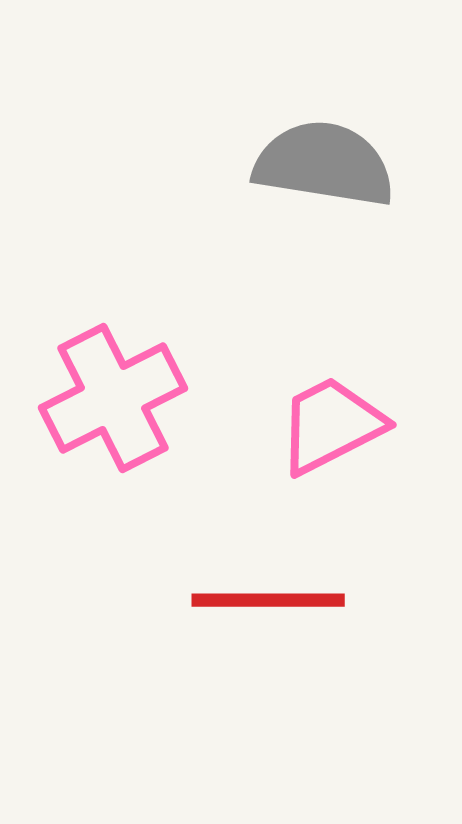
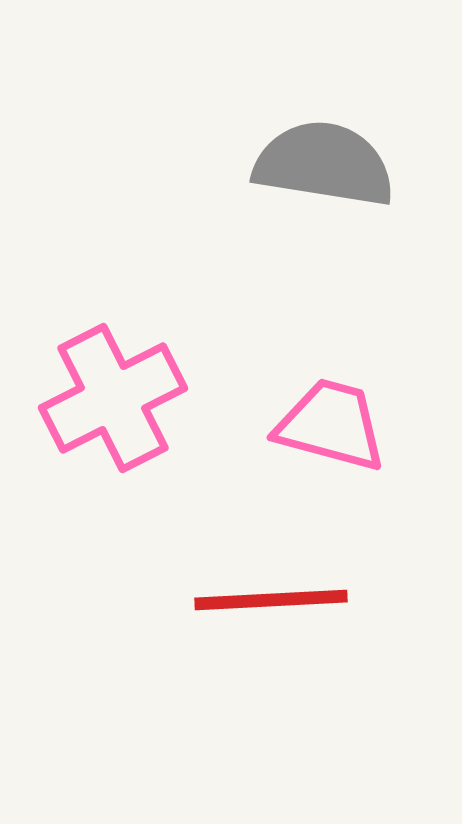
pink trapezoid: rotated 42 degrees clockwise
red line: moved 3 px right; rotated 3 degrees counterclockwise
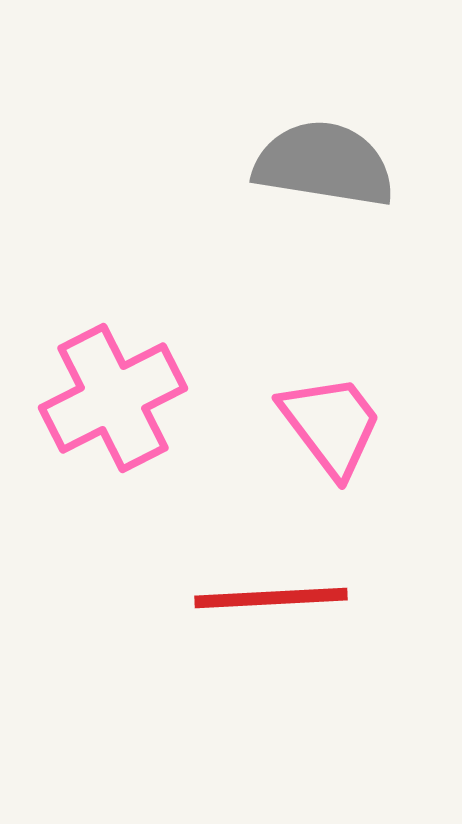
pink trapezoid: rotated 38 degrees clockwise
red line: moved 2 px up
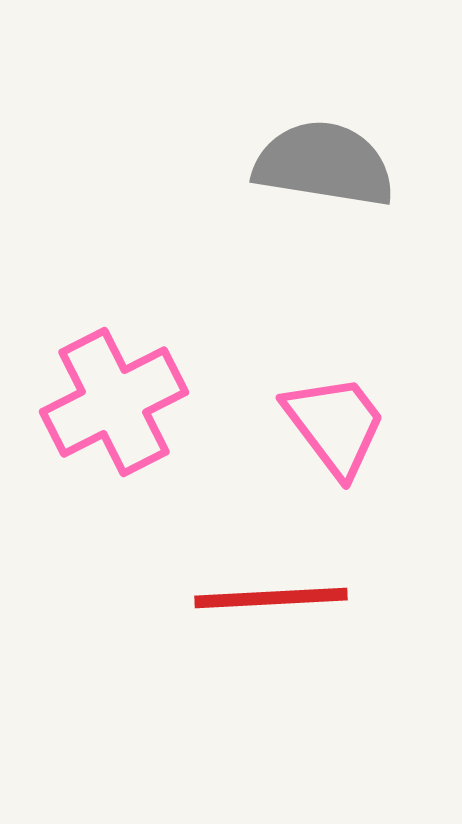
pink cross: moved 1 px right, 4 px down
pink trapezoid: moved 4 px right
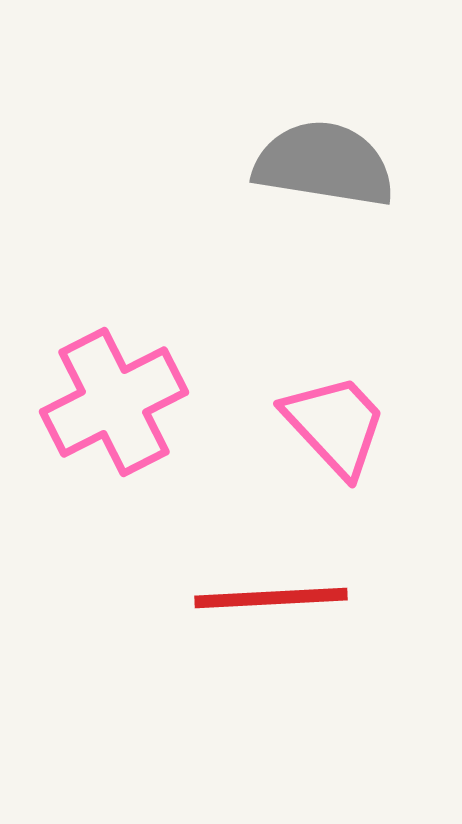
pink trapezoid: rotated 6 degrees counterclockwise
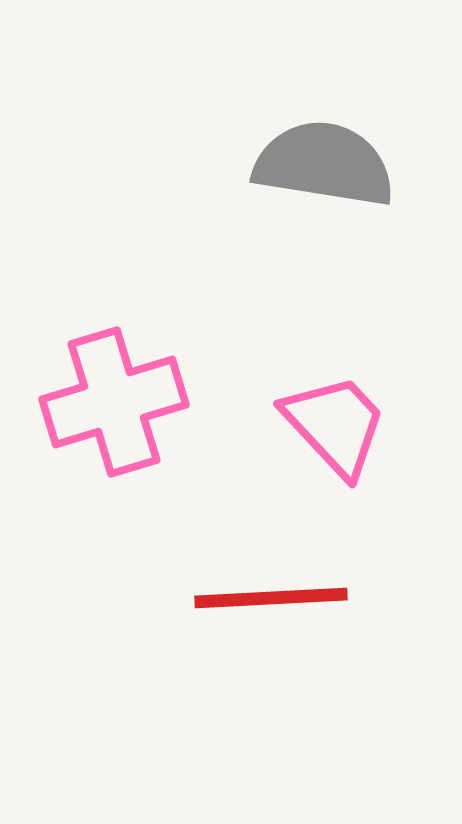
pink cross: rotated 10 degrees clockwise
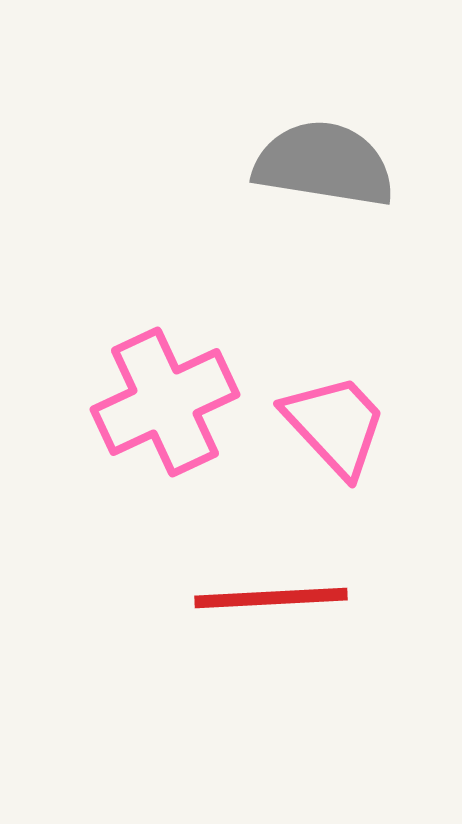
pink cross: moved 51 px right; rotated 8 degrees counterclockwise
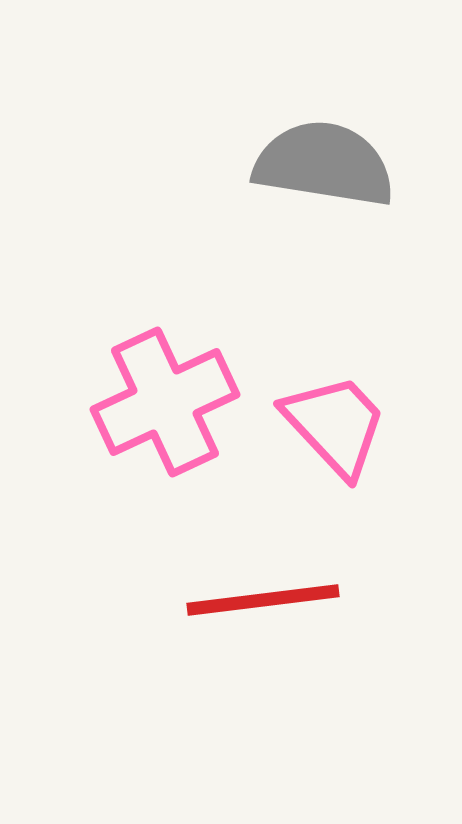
red line: moved 8 px left, 2 px down; rotated 4 degrees counterclockwise
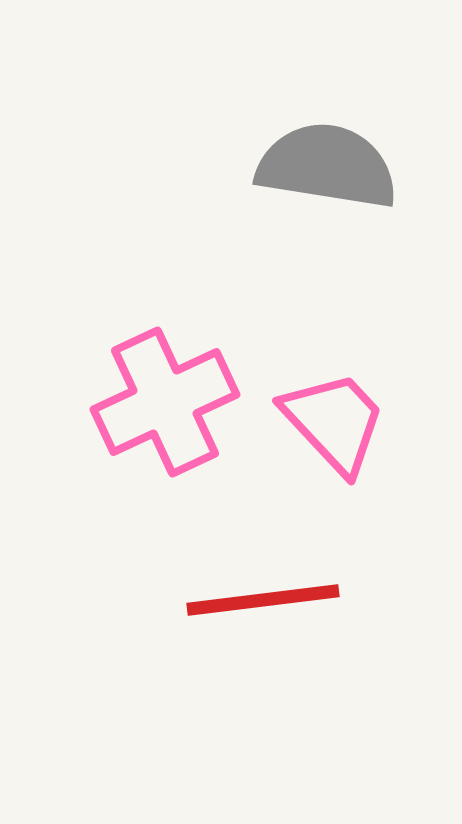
gray semicircle: moved 3 px right, 2 px down
pink trapezoid: moved 1 px left, 3 px up
